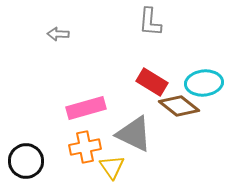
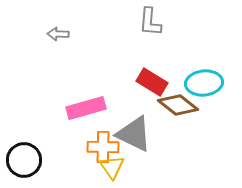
brown diamond: moved 1 px left, 1 px up
orange cross: moved 18 px right; rotated 12 degrees clockwise
black circle: moved 2 px left, 1 px up
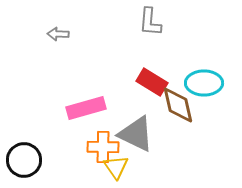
cyan ellipse: rotated 6 degrees clockwise
brown diamond: rotated 39 degrees clockwise
gray triangle: moved 2 px right
yellow triangle: moved 4 px right
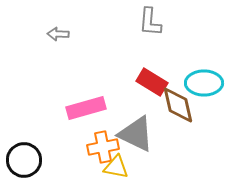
orange cross: rotated 12 degrees counterclockwise
yellow triangle: rotated 44 degrees counterclockwise
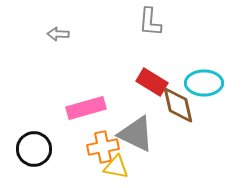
black circle: moved 10 px right, 11 px up
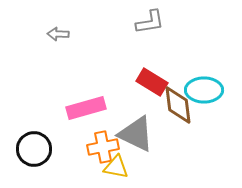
gray L-shape: rotated 104 degrees counterclockwise
cyan ellipse: moved 7 px down
brown diamond: rotated 6 degrees clockwise
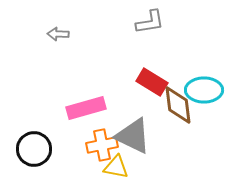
gray triangle: moved 3 px left, 2 px down
orange cross: moved 1 px left, 2 px up
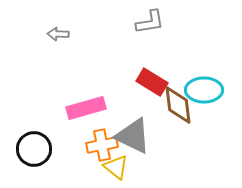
yellow triangle: rotated 28 degrees clockwise
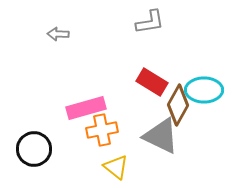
brown diamond: rotated 36 degrees clockwise
gray triangle: moved 28 px right
orange cross: moved 15 px up
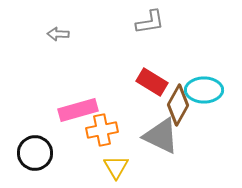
pink rectangle: moved 8 px left, 2 px down
black circle: moved 1 px right, 4 px down
yellow triangle: rotated 20 degrees clockwise
